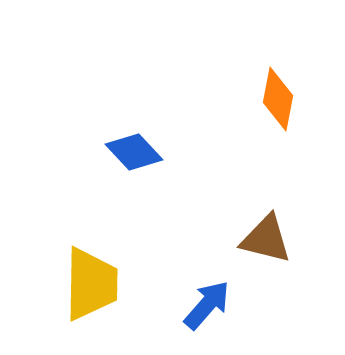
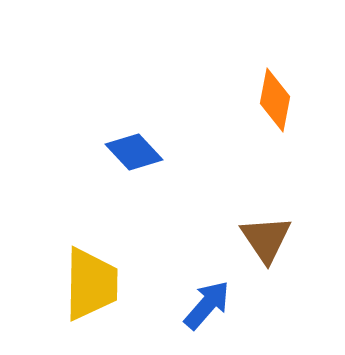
orange diamond: moved 3 px left, 1 px down
brown triangle: rotated 42 degrees clockwise
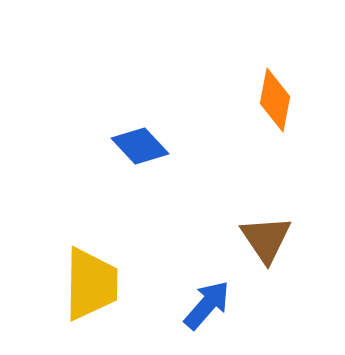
blue diamond: moved 6 px right, 6 px up
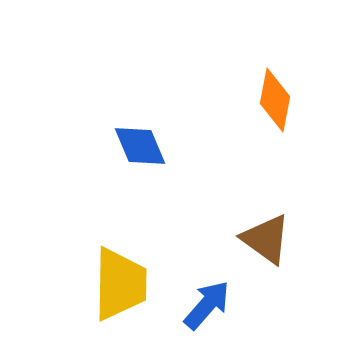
blue diamond: rotated 20 degrees clockwise
brown triangle: rotated 20 degrees counterclockwise
yellow trapezoid: moved 29 px right
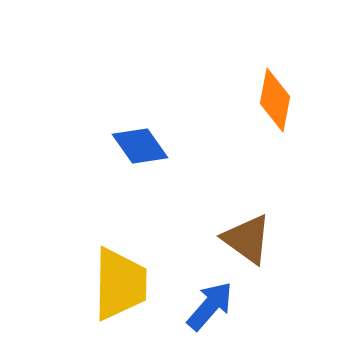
blue diamond: rotated 12 degrees counterclockwise
brown triangle: moved 19 px left
blue arrow: moved 3 px right, 1 px down
